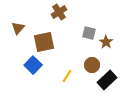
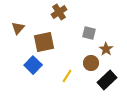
brown star: moved 7 px down
brown circle: moved 1 px left, 2 px up
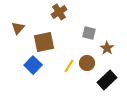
brown star: moved 1 px right, 1 px up
brown circle: moved 4 px left
yellow line: moved 2 px right, 10 px up
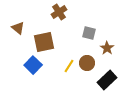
brown triangle: rotated 32 degrees counterclockwise
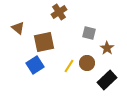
blue square: moved 2 px right; rotated 12 degrees clockwise
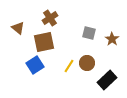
brown cross: moved 9 px left, 6 px down
brown star: moved 5 px right, 9 px up
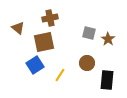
brown cross: rotated 21 degrees clockwise
brown star: moved 4 px left
yellow line: moved 9 px left, 9 px down
black rectangle: rotated 42 degrees counterclockwise
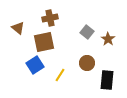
gray square: moved 2 px left, 1 px up; rotated 24 degrees clockwise
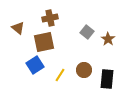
brown circle: moved 3 px left, 7 px down
black rectangle: moved 1 px up
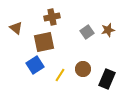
brown cross: moved 2 px right, 1 px up
brown triangle: moved 2 px left
gray square: rotated 16 degrees clockwise
brown star: moved 9 px up; rotated 24 degrees clockwise
brown circle: moved 1 px left, 1 px up
black rectangle: rotated 18 degrees clockwise
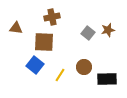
brown triangle: rotated 32 degrees counterclockwise
gray square: moved 1 px right, 1 px down; rotated 16 degrees counterclockwise
brown square: rotated 15 degrees clockwise
blue square: rotated 18 degrees counterclockwise
brown circle: moved 1 px right, 2 px up
black rectangle: rotated 66 degrees clockwise
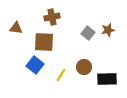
yellow line: moved 1 px right
